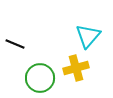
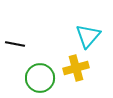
black line: rotated 12 degrees counterclockwise
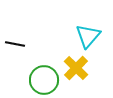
yellow cross: rotated 30 degrees counterclockwise
green circle: moved 4 px right, 2 px down
